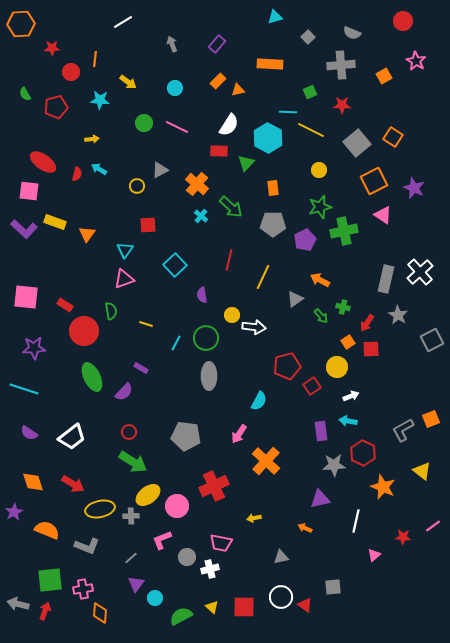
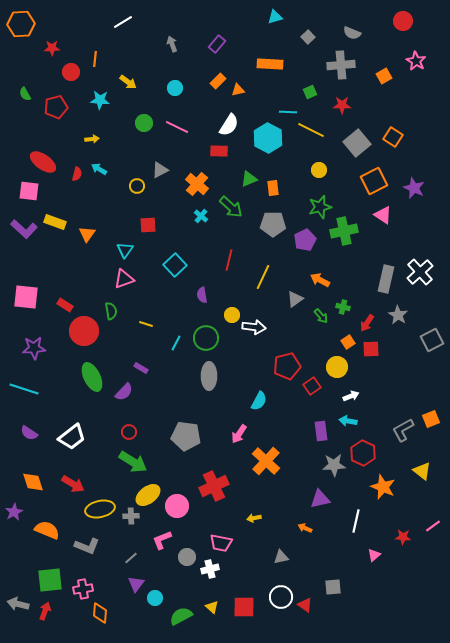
green triangle at (246, 163): moved 3 px right, 16 px down; rotated 24 degrees clockwise
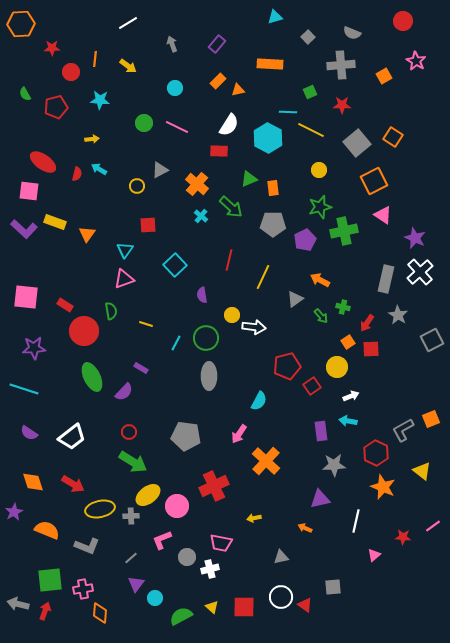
white line at (123, 22): moved 5 px right, 1 px down
yellow arrow at (128, 82): moved 16 px up
purple star at (414, 188): moved 1 px right, 50 px down
red hexagon at (363, 453): moved 13 px right
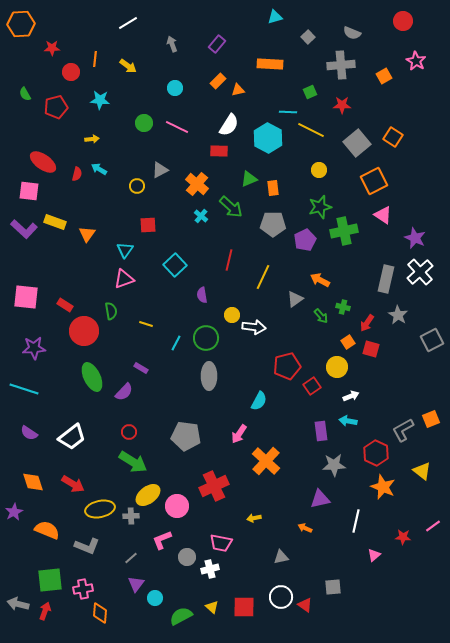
red square at (371, 349): rotated 18 degrees clockwise
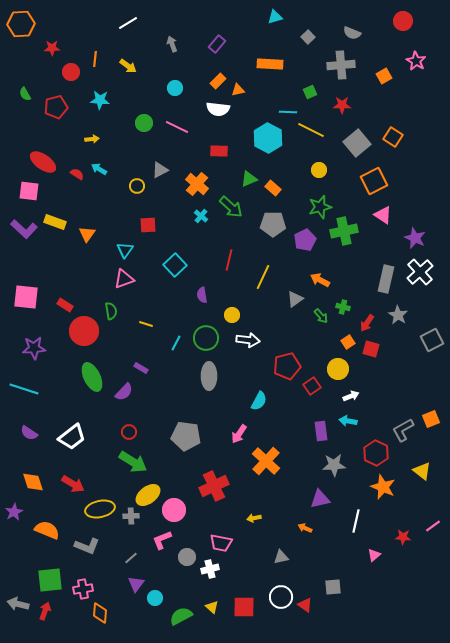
white semicircle at (229, 125): moved 11 px left, 16 px up; rotated 65 degrees clockwise
red semicircle at (77, 174): rotated 72 degrees counterclockwise
orange rectangle at (273, 188): rotated 42 degrees counterclockwise
white arrow at (254, 327): moved 6 px left, 13 px down
yellow circle at (337, 367): moved 1 px right, 2 px down
pink circle at (177, 506): moved 3 px left, 4 px down
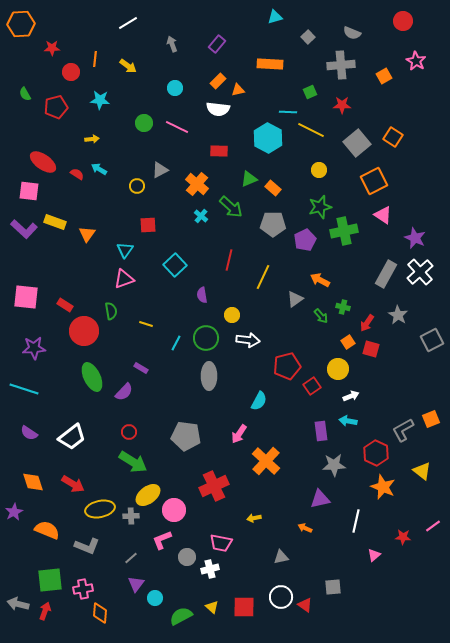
gray rectangle at (386, 279): moved 5 px up; rotated 16 degrees clockwise
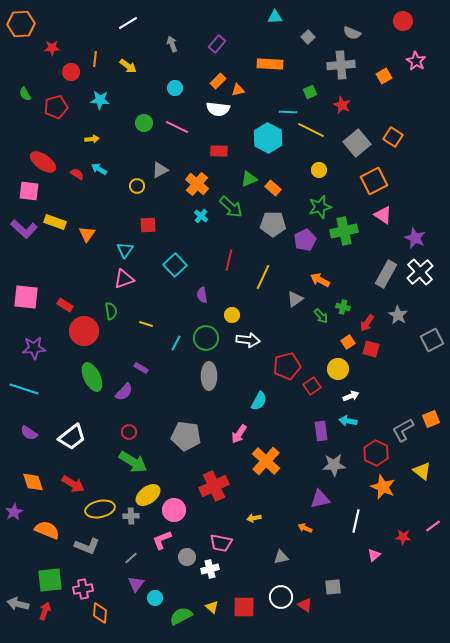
cyan triangle at (275, 17): rotated 14 degrees clockwise
red star at (342, 105): rotated 24 degrees clockwise
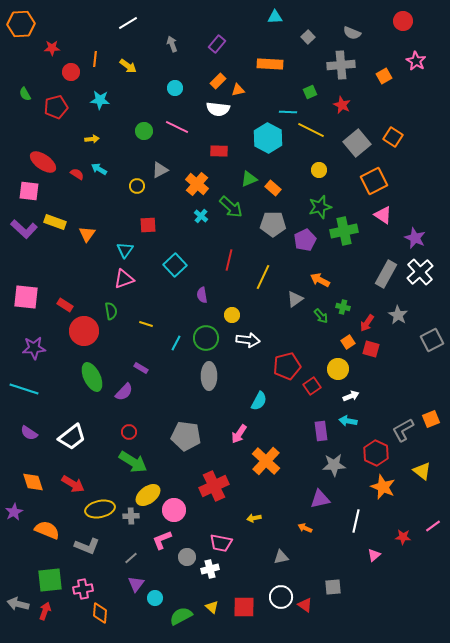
green circle at (144, 123): moved 8 px down
